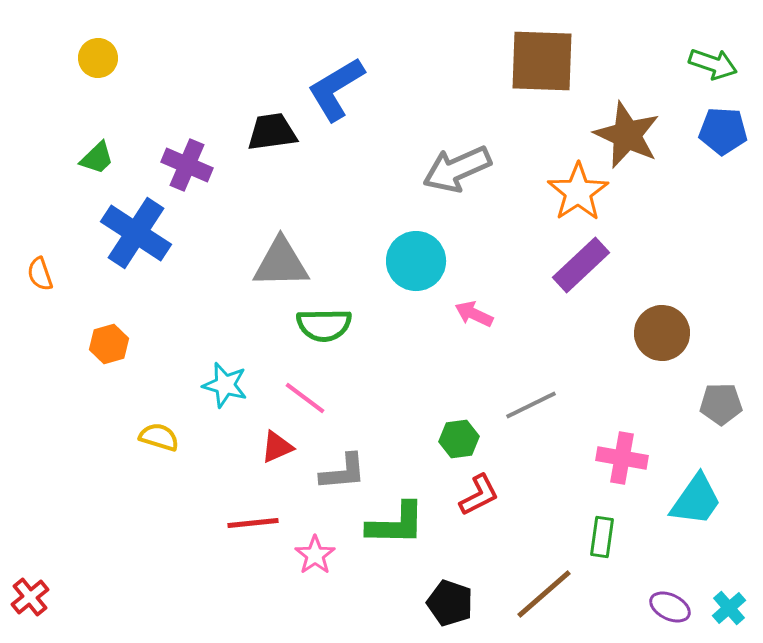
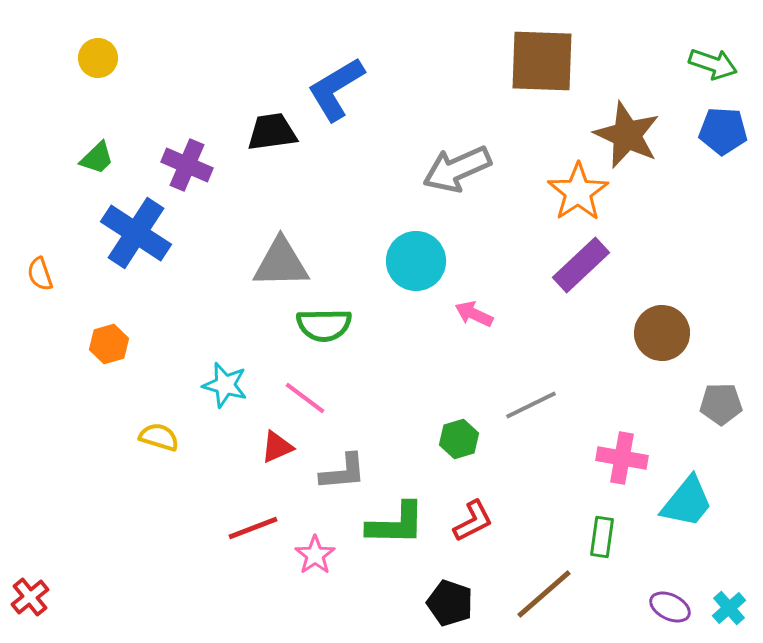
green hexagon: rotated 9 degrees counterclockwise
red L-shape: moved 6 px left, 26 px down
cyan trapezoid: moved 9 px left, 2 px down; rotated 4 degrees clockwise
red line: moved 5 px down; rotated 15 degrees counterclockwise
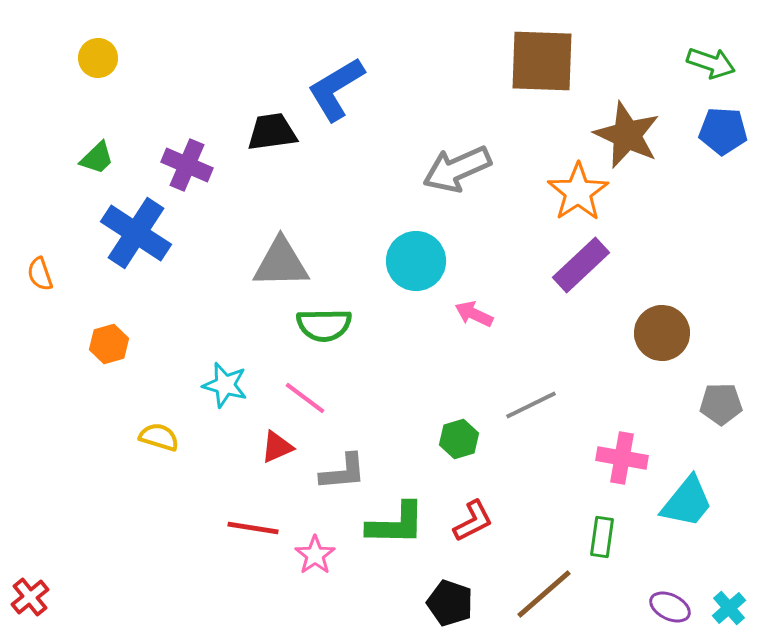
green arrow: moved 2 px left, 1 px up
red line: rotated 30 degrees clockwise
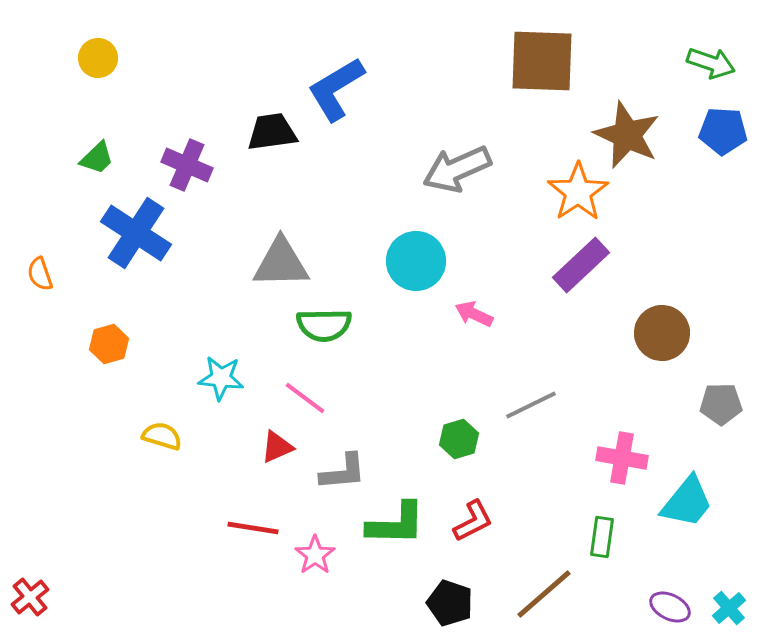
cyan star: moved 4 px left, 7 px up; rotated 9 degrees counterclockwise
yellow semicircle: moved 3 px right, 1 px up
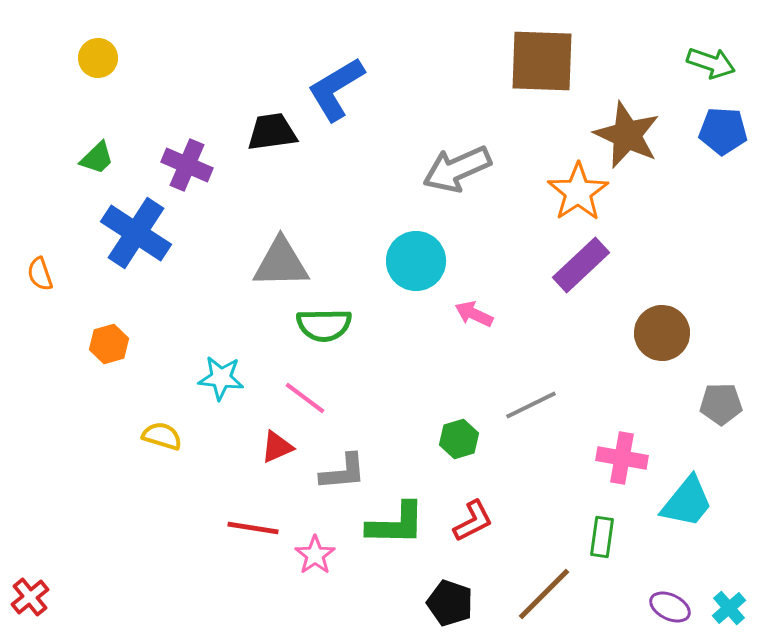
brown line: rotated 4 degrees counterclockwise
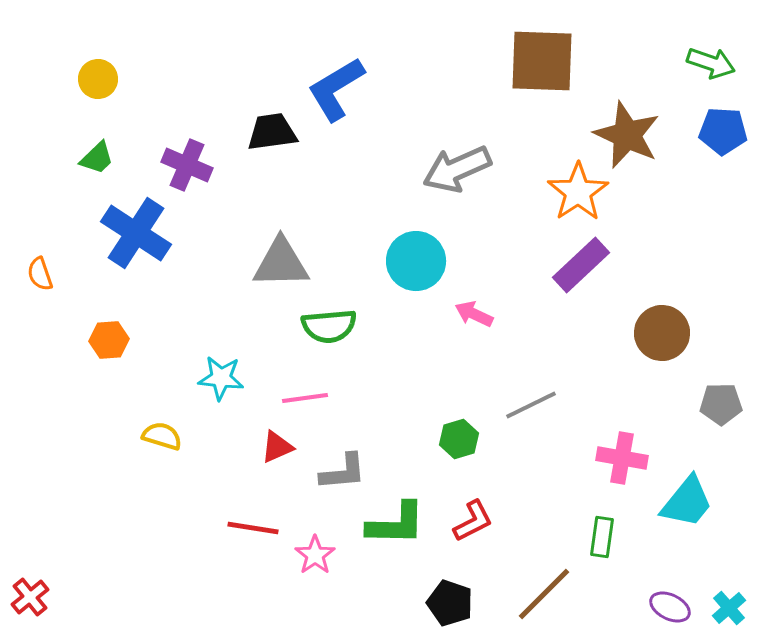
yellow circle: moved 21 px down
green semicircle: moved 5 px right, 1 px down; rotated 4 degrees counterclockwise
orange hexagon: moved 4 px up; rotated 12 degrees clockwise
pink line: rotated 45 degrees counterclockwise
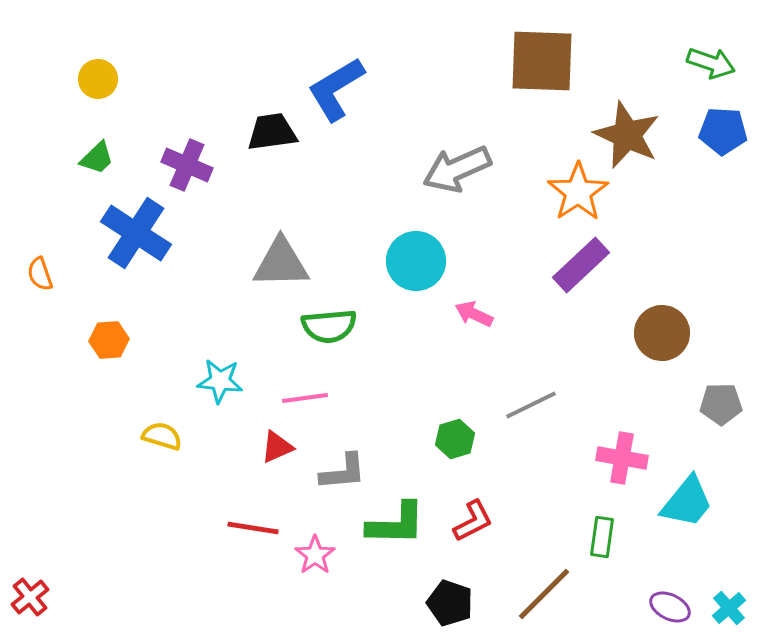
cyan star: moved 1 px left, 3 px down
green hexagon: moved 4 px left
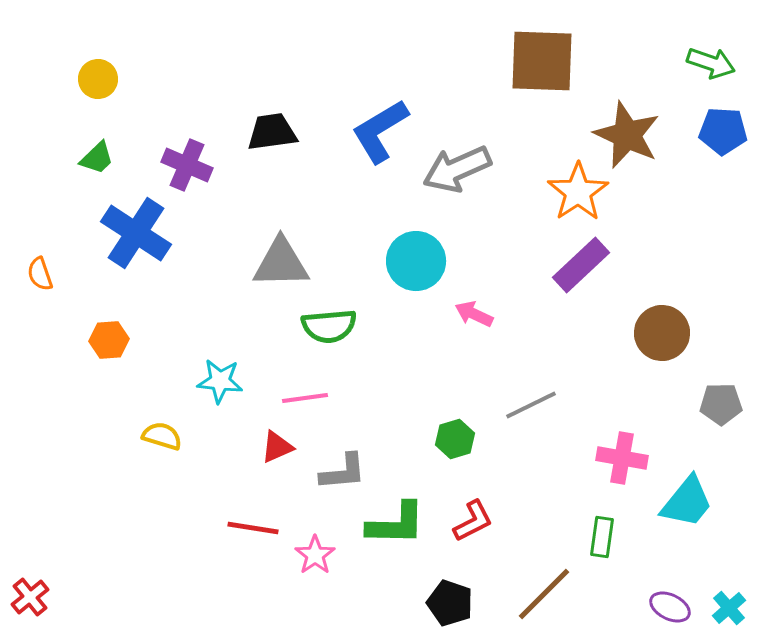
blue L-shape: moved 44 px right, 42 px down
